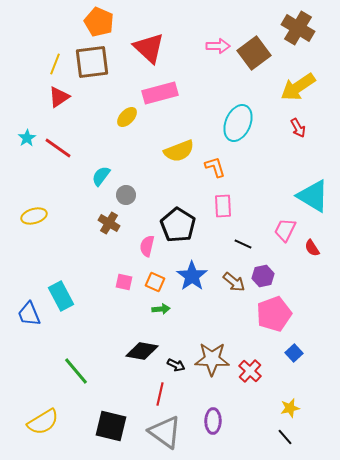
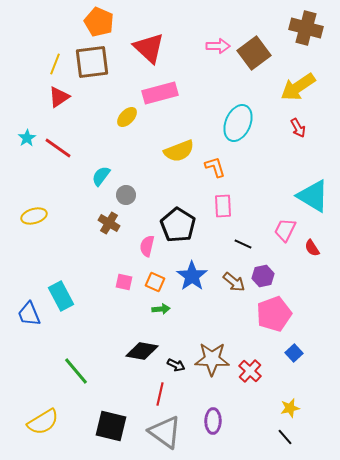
brown cross at (298, 28): moved 8 px right; rotated 16 degrees counterclockwise
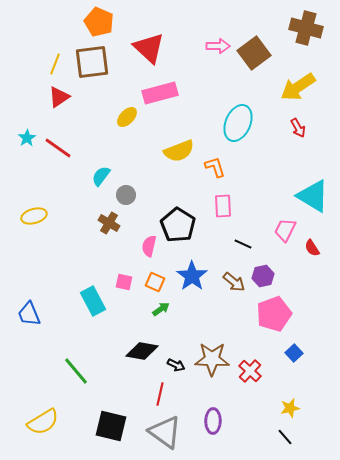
pink semicircle at (147, 246): moved 2 px right
cyan rectangle at (61, 296): moved 32 px right, 5 px down
green arrow at (161, 309): rotated 30 degrees counterclockwise
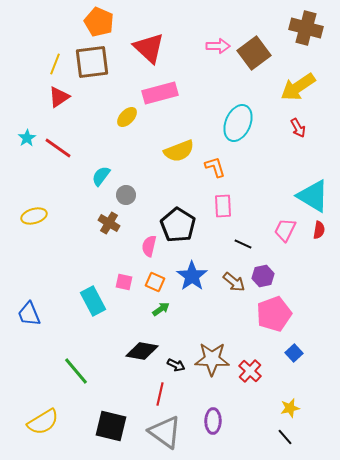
red semicircle at (312, 248): moved 7 px right, 18 px up; rotated 138 degrees counterclockwise
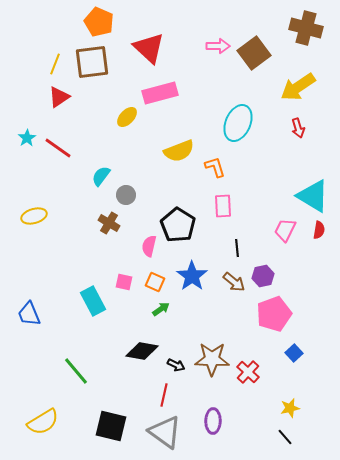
red arrow at (298, 128): rotated 12 degrees clockwise
black line at (243, 244): moved 6 px left, 4 px down; rotated 60 degrees clockwise
red cross at (250, 371): moved 2 px left, 1 px down
red line at (160, 394): moved 4 px right, 1 px down
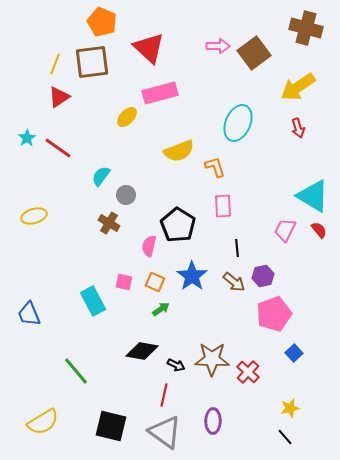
orange pentagon at (99, 22): moved 3 px right
red semicircle at (319, 230): rotated 48 degrees counterclockwise
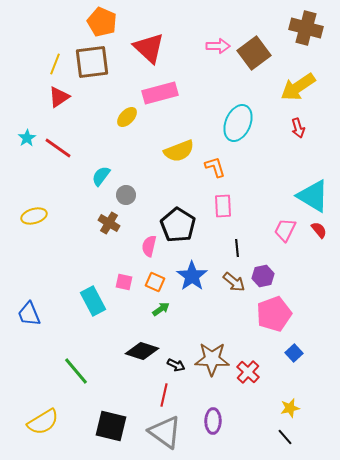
black diamond at (142, 351): rotated 8 degrees clockwise
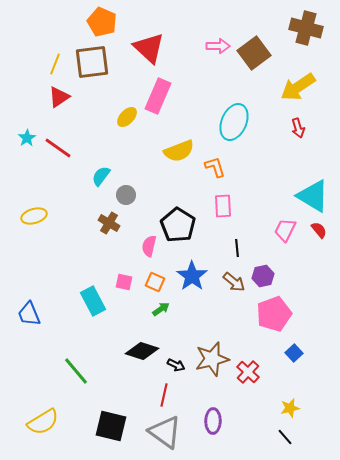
pink rectangle at (160, 93): moved 2 px left, 3 px down; rotated 52 degrees counterclockwise
cyan ellipse at (238, 123): moved 4 px left, 1 px up
brown star at (212, 359): rotated 16 degrees counterclockwise
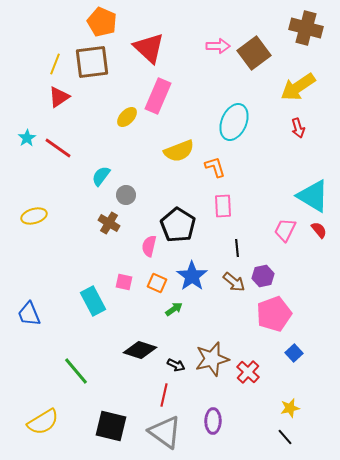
orange square at (155, 282): moved 2 px right, 1 px down
green arrow at (161, 309): moved 13 px right
black diamond at (142, 351): moved 2 px left, 1 px up
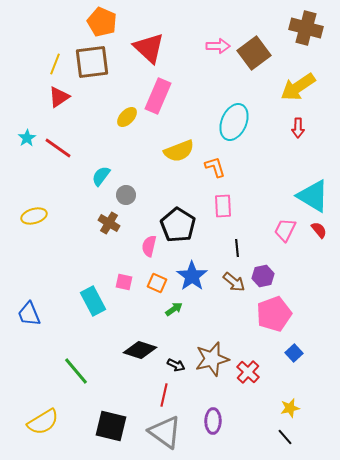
red arrow at (298, 128): rotated 18 degrees clockwise
